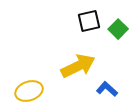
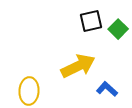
black square: moved 2 px right
yellow ellipse: rotated 68 degrees counterclockwise
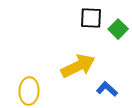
black square: moved 3 px up; rotated 15 degrees clockwise
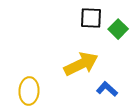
yellow arrow: moved 3 px right, 2 px up
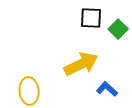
yellow ellipse: rotated 8 degrees counterclockwise
